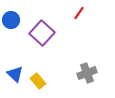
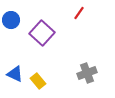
blue triangle: rotated 18 degrees counterclockwise
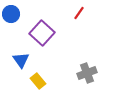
blue circle: moved 6 px up
blue triangle: moved 6 px right, 14 px up; rotated 30 degrees clockwise
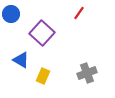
blue triangle: rotated 24 degrees counterclockwise
yellow rectangle: moved 5 px right, 5 px up; rotated 63 degrees clockwise
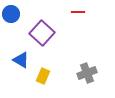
red line: moved 1 px left, 1 px up; rotated 56 degrees clockwise
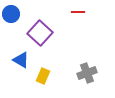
purple square: moved 2 px left
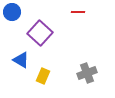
blue circle: moved 1 px right, 2 px up
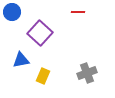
blue triangle: rotated 42 degrees counterclockwise
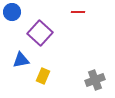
gray cross: moved 8 px right, 7 px down
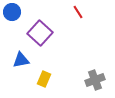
red line: rotated 56 degrees clockwise
yellow rectangle: moved 1 px right, 3 px down
